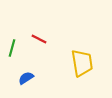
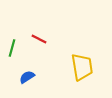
yellow trapezoid: moved 4 px down
blue semicircle: moved 1 px right, 1 px up
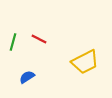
green line: moved 1 px right, 6 px up
yellow trapezoid: moved 3 px right, 5 px up; rotated 72 degrees clockwise
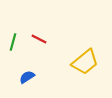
yellow trapezoid: rotated 12 degrees counterclockwise
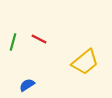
blue semicircle: moved 8 px down
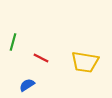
red line: moved 2 px right, 19 px down
yellow trapezoid: rotated 48 degrees clockwise
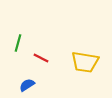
green line: moved 5 px right, 1 px down
